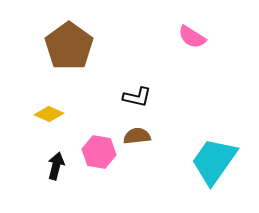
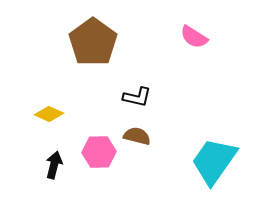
pink semicircle: moved 2 px right
brown pentagon: moved 24 px right, 4 px up
brown semicircle: rotated 20 degrees clockwise
pink hexagon: rotated 12 degrees counterclockwise
black arrow: moved 2 px left, 1 px up
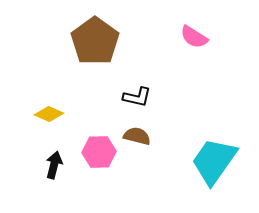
brown pentagon: moved 2 px right, 1 px up
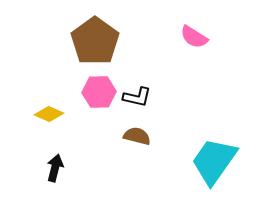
pink hexagon: moved 60 px up
black arrow: moved 1 px right, 3 px down
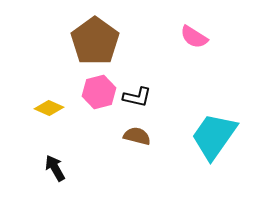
pink hexagon: rotated 12 degrees counterclockwise
yellow diamond: moved 6 px up
cyan trapezoid: moved 25 px up
black arrow: rotated 44 degrees counterclockwise
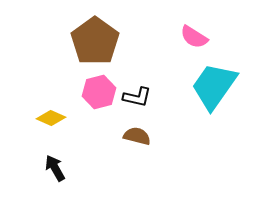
yellow diamond: moved 2 px right, 10 px down
cyan trapezoid: moved 50 px up
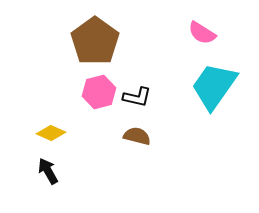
pink semicircle: moved 8 px right, 4 px up
yellow diamond: moved 15 px down
black arrow: moved 7 px left, 3 px down
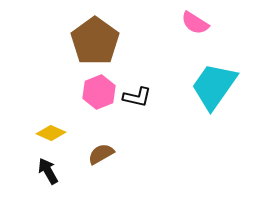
pink semicircle: moved 7 px left, 10 px up
pink hexagon: rotated 8 degrees counterclockwise
brown semicircle: moved 36 px left, 18 px down; rotated 44 degrees counterclockwise
